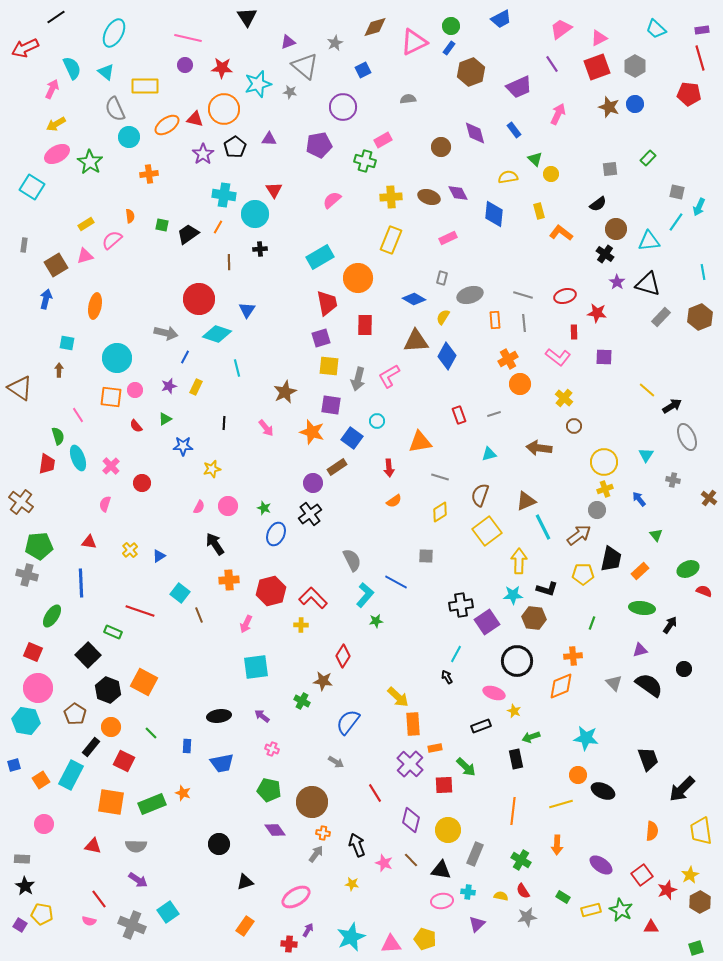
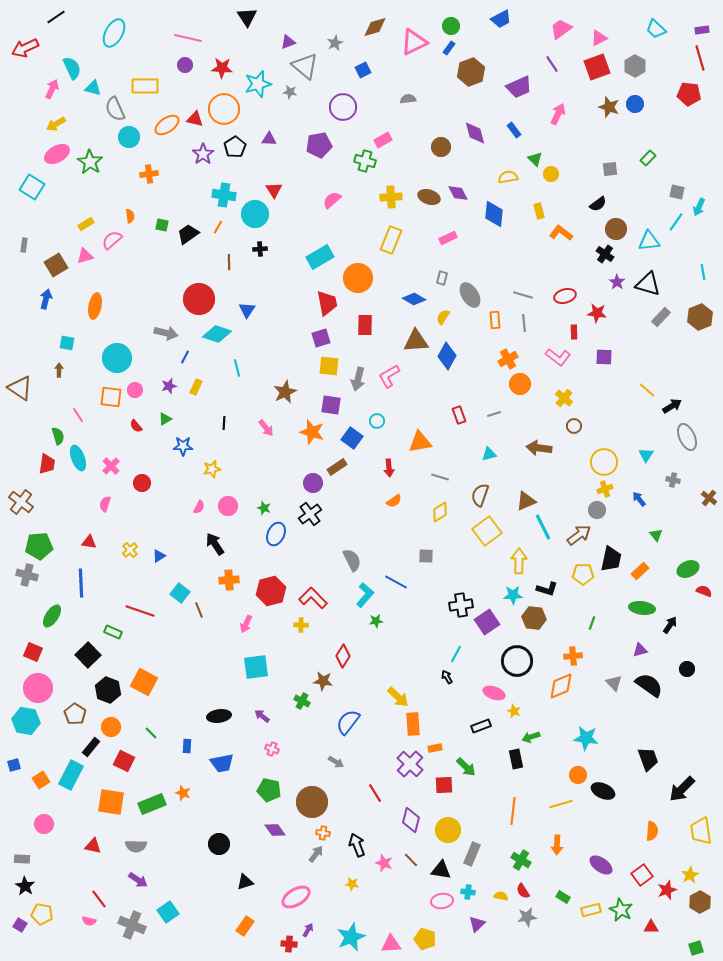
cyan triangle at (106, 72): moved 13 px left, 16 px down; rotated 24 degrees counterclockwise
gray ellipse at (470, 295): rotated 75 degrees clockwise
brown line at (199, 615): moved 5 px up
black circle at (684, 669): moved 3 px right
gray rectangle at (475, 854): moved 3 px left
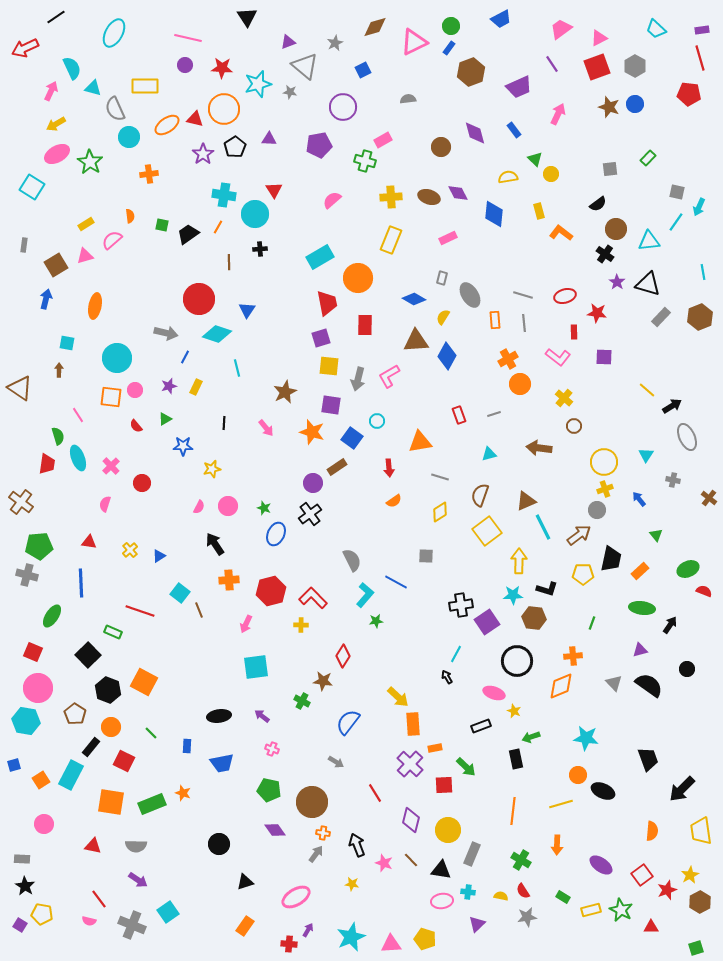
pink arrow at (52, 89): moved 1 px left, 2 px down
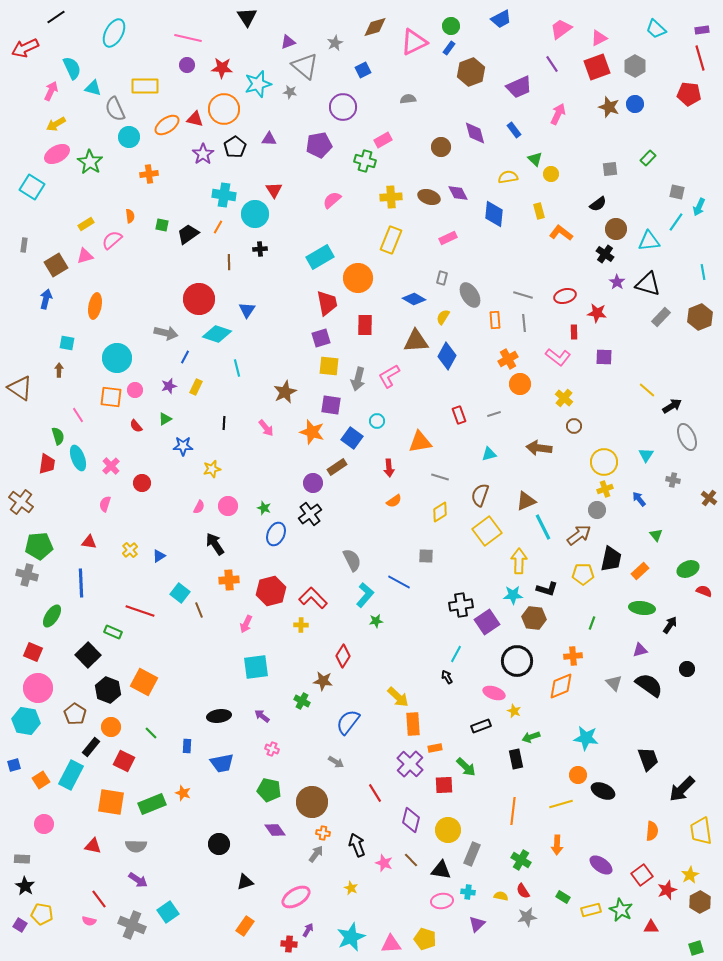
purple circle at (185, 65): moved 2 px right
blue line at (396, 582): moved 3 px right
yellow star at (352, 884): moved 1 px left, 4 px down; rotated 16 degrees clockwise
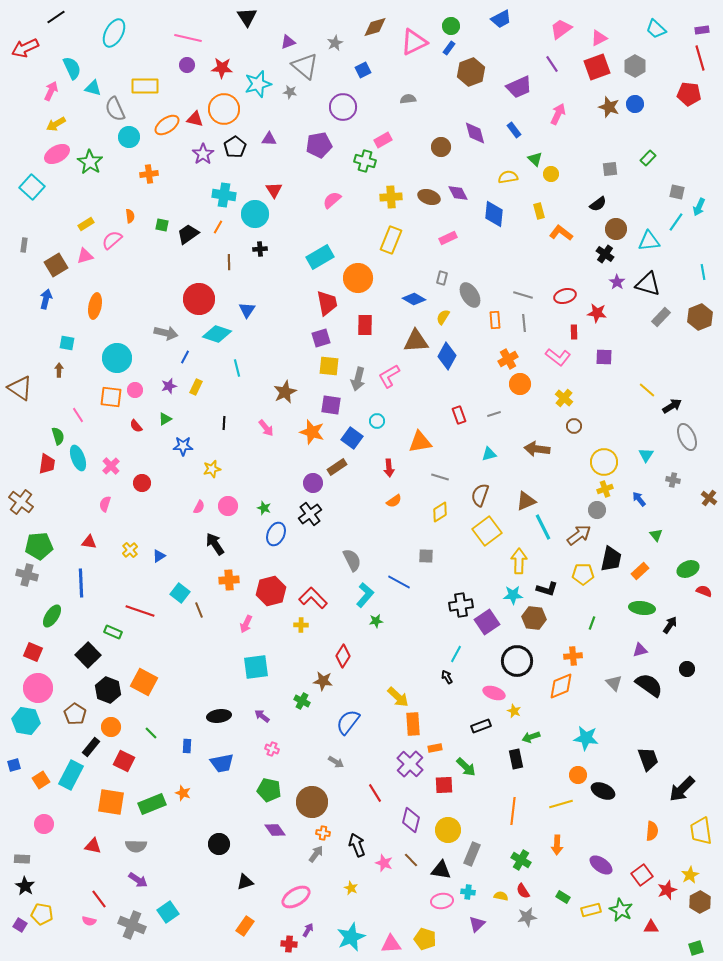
cyan square at (32, 187): rotated 10 degrees clockwise
brown arrow at (539, 448): moved 2 px left, 1 px down
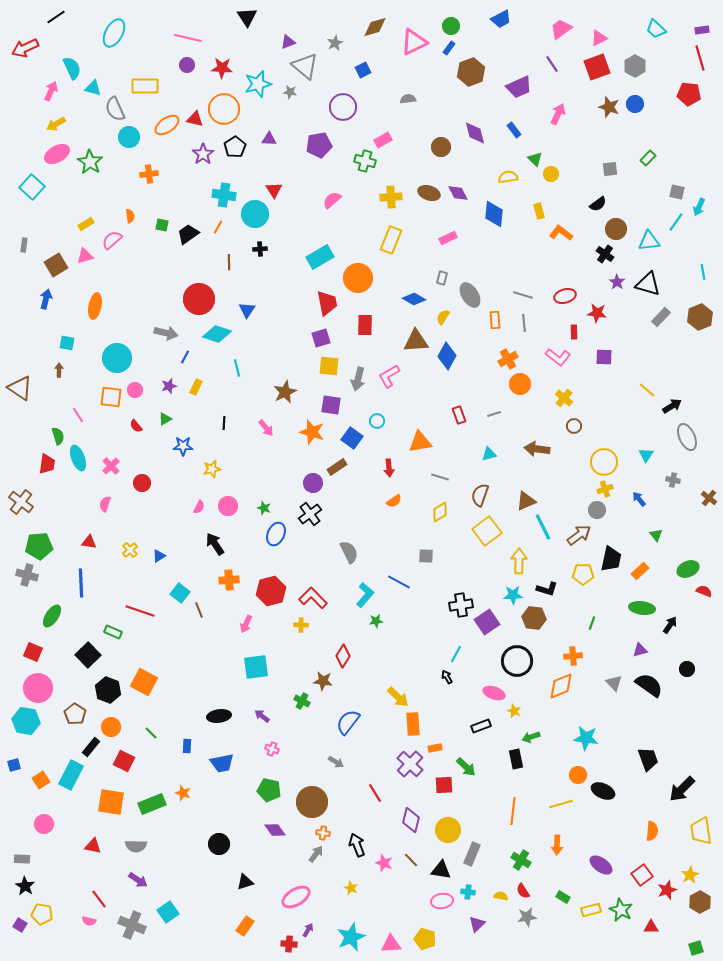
brown ellipse at (429, 197): moved 4 px up
gray semicircle at (352, 560): moved 3 px left, 8 px up
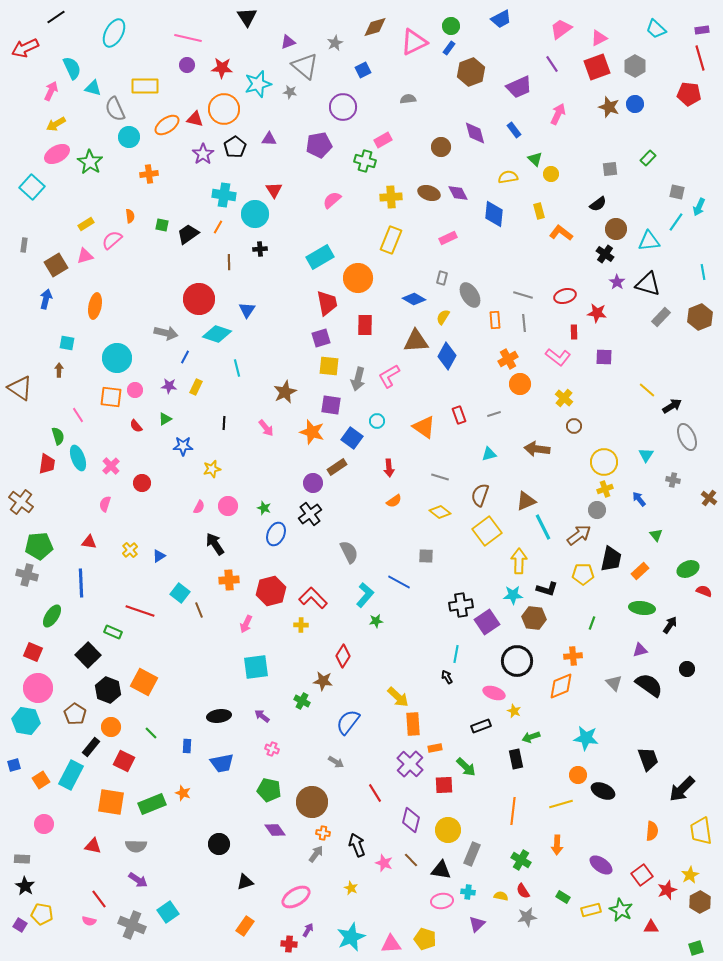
purple star at (169, 386): rotated 21 degrees clockwise
orange triangle at (420, 442): moved 4 px right, 15 px up; rotated 45 degrees clockwise
yellow diamond at (440, 512): rotated 70 degrees clockwise
cyan line at (456, 654): rotated 18 degrees counterclockwise
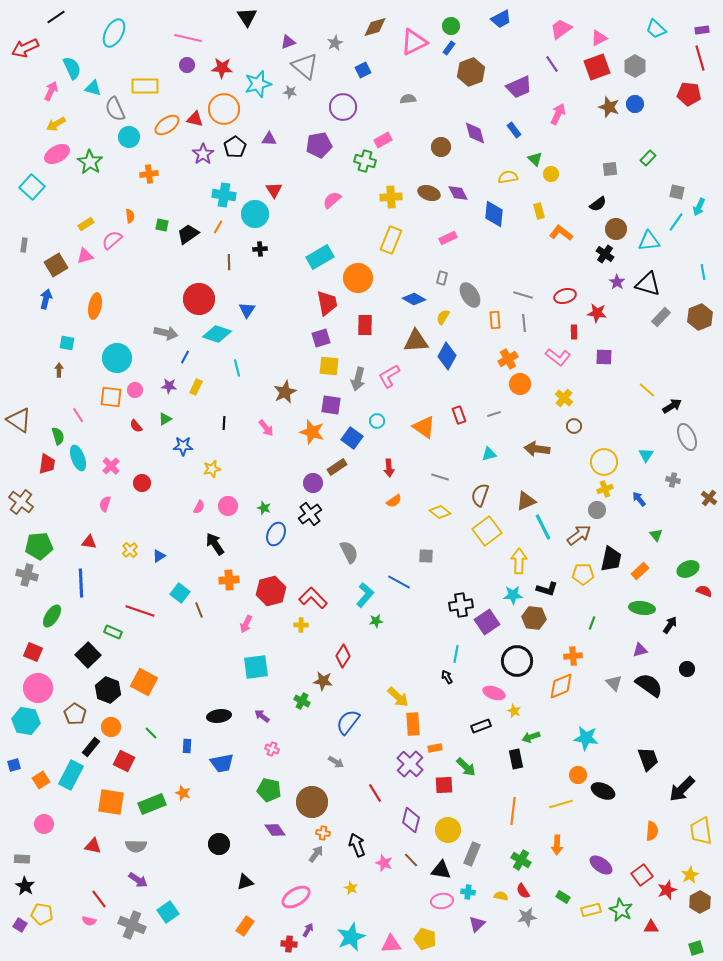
brown triangle at (20, 388): moved 1 px left, 32 px down
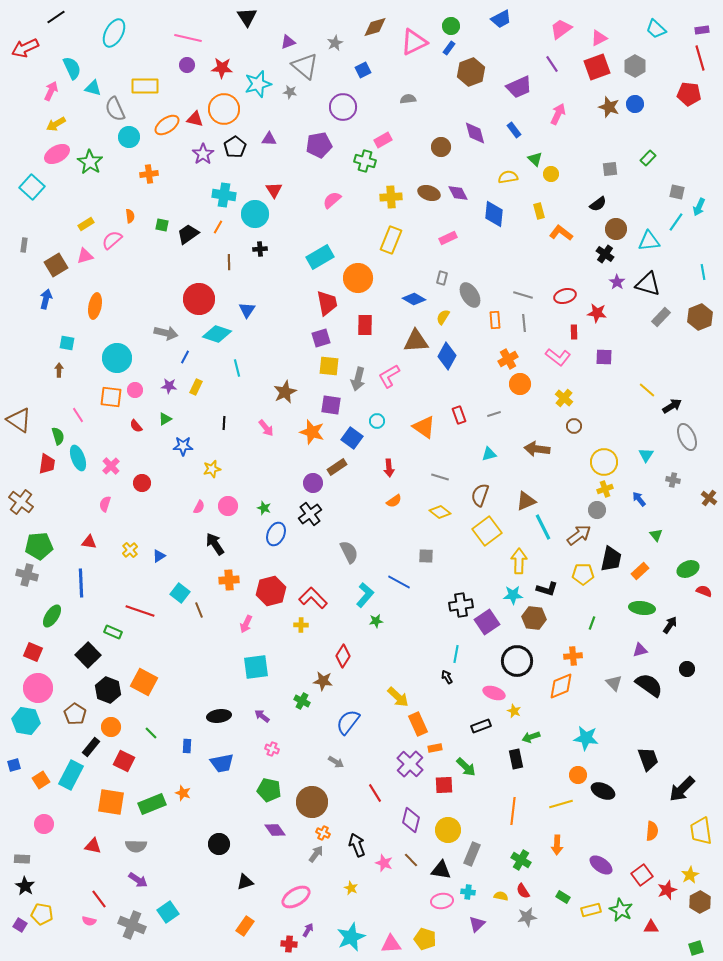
orange rectangle at (413, 724): moved 5 px right; rotated 20 degrees counterclockwise
orange cross at (323, 833): rotated 16 degrees clockwise
